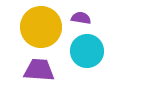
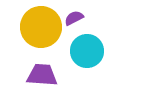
purple semicircle: moved 7 px left; rotated 36 degrees counterclockwise
purple trapezoid: moved 3 px right, 5 px down
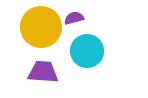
purple semicircle: rotated 12 degrees clockwise
purple trapezoid: moved 1 px right, 3 px up
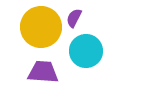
purple semicircle: rotated 48 degrees counterclockwise
cyan circle: moved 1 px left
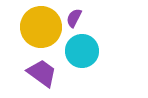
cyan circle: moved 4 px left
purple trapezoid: moved 1 px left, 1 px down; rotated 32 degrees clockwise
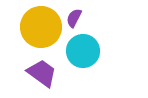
cyan circle: moved 1 px right
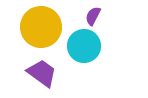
purple semicircle: moved 19 px right, 2 px up
cyan circle: moved 1 px right, 5 px up
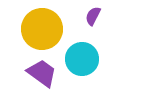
yellow circle: moved 1 px right, 2 px down
cyan circle: moved 2 px left, 13 px down
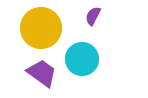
yellow circle: moved 1 px left, 1 px up
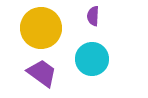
purple semicircle: rotated 24 degrees counterclockwise
cyan circle: moved 10 px right
